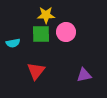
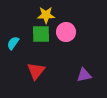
cyan semicircle: rotated 136 degrees clockwise
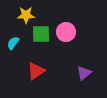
yellow star: moved 20 px left
red triangle: rotated 18 degrees clockwise
purple triangle: moved 2 px up; rotated 28 degrees counterclockwise
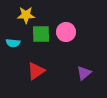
cyan semicircle: rotated 120 degrees counterclockwise
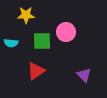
green square: moved 1 px right, 7 px down
cyan semicircle: moved 2 px left
purple triangle: moved 2 px down; rotated 35 degrees counterclockwise
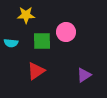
purple triangle: rotated 42 degrees clockwise
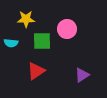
yellow star: moved 4 px down
pink circle: moved 1 px right, 3 px up
purple triangle: moved 2 px left
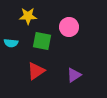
yellow star: moved 2 px right, 3 px up
pink circle: moved 2 px right, 2 px up
green square: rotated 12 degrees clockwise
purple triangle: moved 8 px left
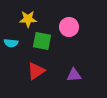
yellow star: moved 3 px down
purple triangle: rotated 28 degrees clockwise
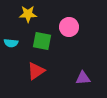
yellow star: moved 5 px up
purple triangle: moved 9 px right, 3 px down
